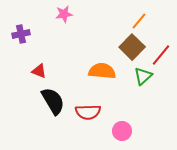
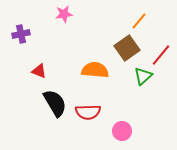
brown square: moved 5 px left, 1 px down; rotated 10 degrees clockwise
orange semicircle: moved 7 px left, 1 px up
black semicircle: moved 2 px right, 2 px down
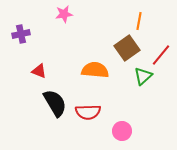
orange line: rotated 30 degrees counterclockwise
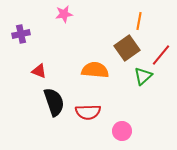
black semicircle: moved 1 px left, 1 px up; rotated 12 degrees clockwise
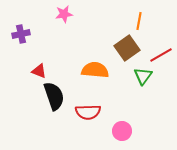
red line: rotated 20 degrees clockwise
green triangle: rotated 12 degrees counterclockwise
black semicircle: moved 6 px up
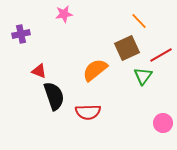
orange line: rotated 54 degrees counterclockwise
brown square: rotated 10 degrees clockwise
orange semicircle: rotated 44 degrees counterclockwise
pink circle: moved 41 px right, 8 px up
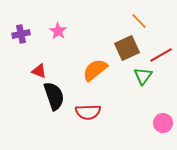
pink star: moved 6 px left, 17 px down; rotated 30 degrees counterclockwise
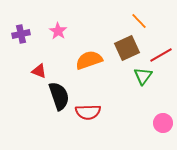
orange semicircle: moved 6 px left, 10 px up; rotated 20 degrees clockwise
black semicircle: moved 5 px right
